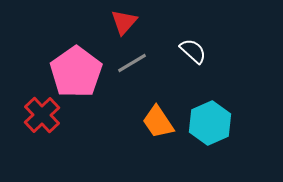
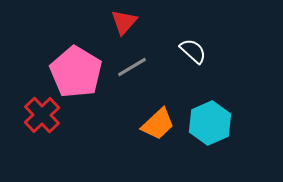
gray line: moved 4 px down
pink pentagon: rotated 6 degrees counterclockwise
orange trapezoid: moved 2 px down; rotated 99 degrees counterclockwise
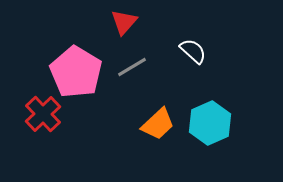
red cross: moved 1 px right, 1 px up
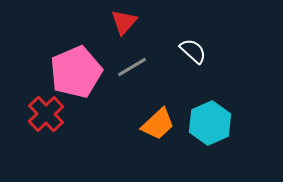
pink pentagon: rotated 18 degrees clockwise
red cross: moved 3 px right
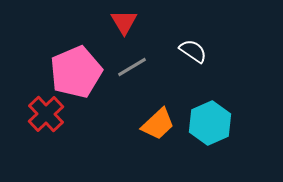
red triangle: rotated 12 degrees counterclockwise
white semicircle: rotated 8 degrees counterclockwise
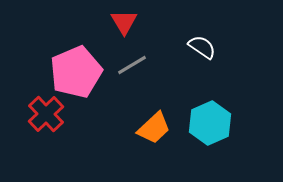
white semicircle: moved 9 px right, 4 px up
gray line: moved 2 px up
orange trapezoid: moved 4 px left, 4 px down
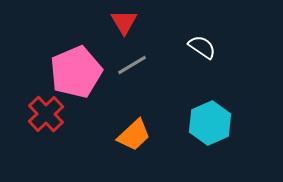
orange trapezoid: moved 20 px left, 7 px down
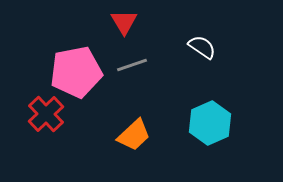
gray line: rotated 12 degrees clockwise
pink pentagon: rotated 12 degrees clockwise
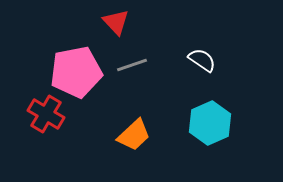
red triangle: moved 8 px left; rotated 12 degrees counterclockwise
white semicircle: moved 13 px down
red cross: rotated 15 degrees counterclockwise
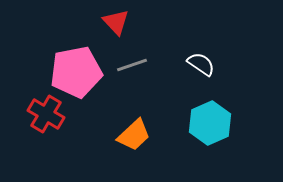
white semicircle: moved 1 px left, 4 px down
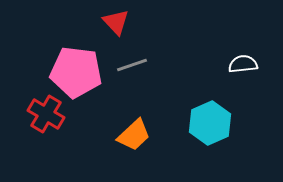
white semicircle: moved 42 px right; rotated 40 degrees counterclockwise
pink pentagon: rotated 18 degrees clockwise
